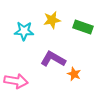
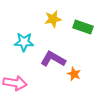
yellow star: moved 1 px right, 1 px up
cyan star: moved 11 px down
pink arrow: moved 1 px left, 2 px down
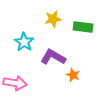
green rectangle: rotated 12 degrees counterclockwise
cyan star: rotated 30 degrees clockwise
purple L-shape: moved 2 px up
orange star: moved 1 px left, 1 px down
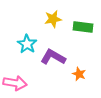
cyan star: moved 3 px right, 2 px down
orange star: moved 6 px right, 1 px up
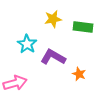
pink arrow: rotated 25 degrees counterclockwise
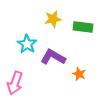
pink arrow: rotated 125 degrees clockwise
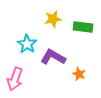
pink arrow: moved 4 px up
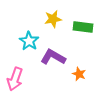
cyan star: moved 2 px right, 3 px up
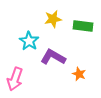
green rectangle: moved 1 px up
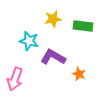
cyan star: rotated 18 degrees counterclockwise
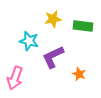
purple L-shape: rotated 55 degrees counterclockwise
pink arrow: moved 1 px up
